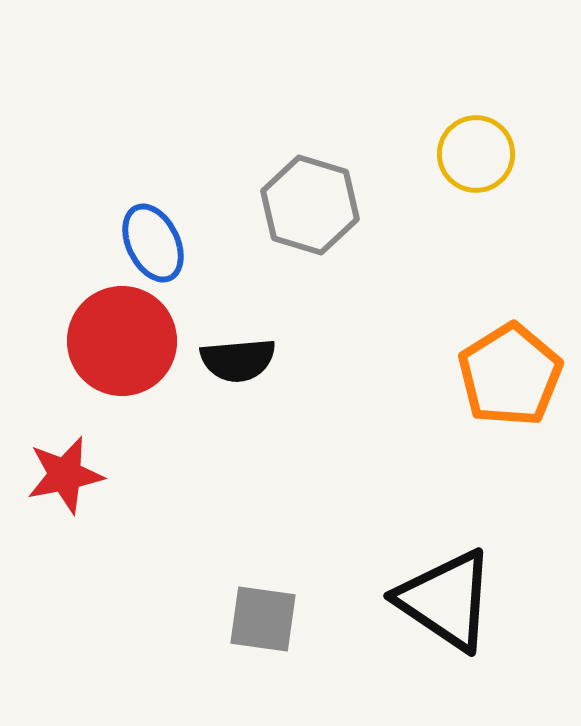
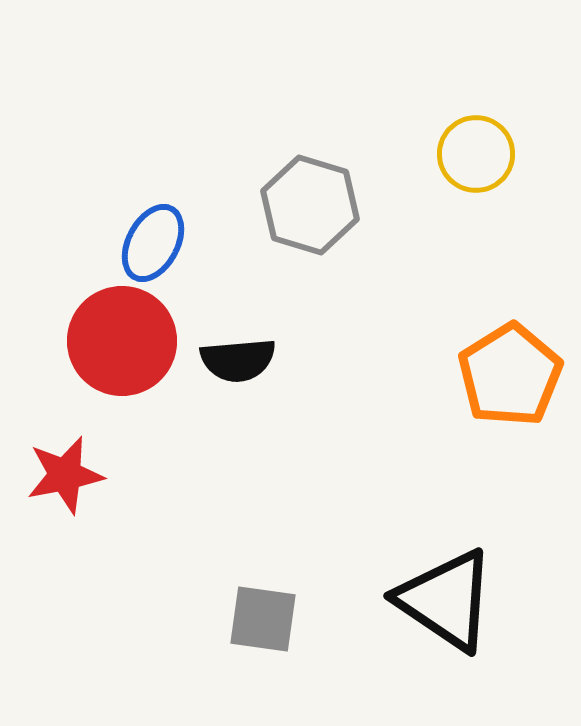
blue ellipse: rotated 54 degrees clockwise
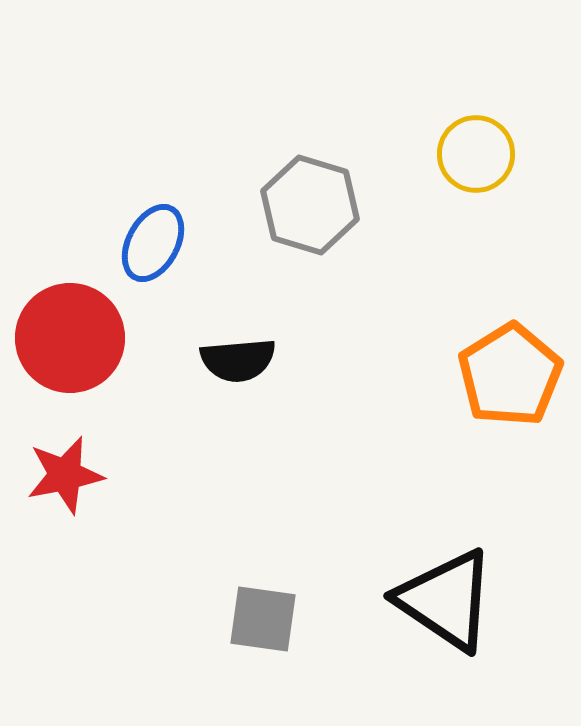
red circle: moved 52 px left, 3 px up
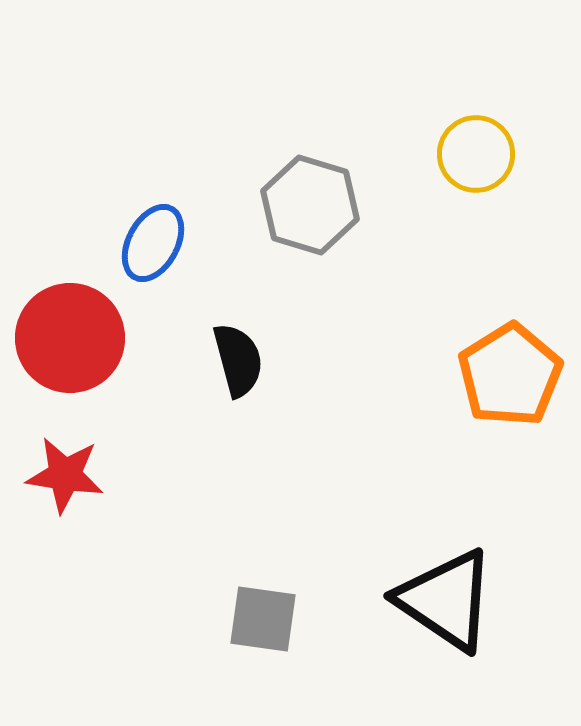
black semicircle: rotated 100 degrees counterclockwise
red star: rotated 20 degrees clockwise
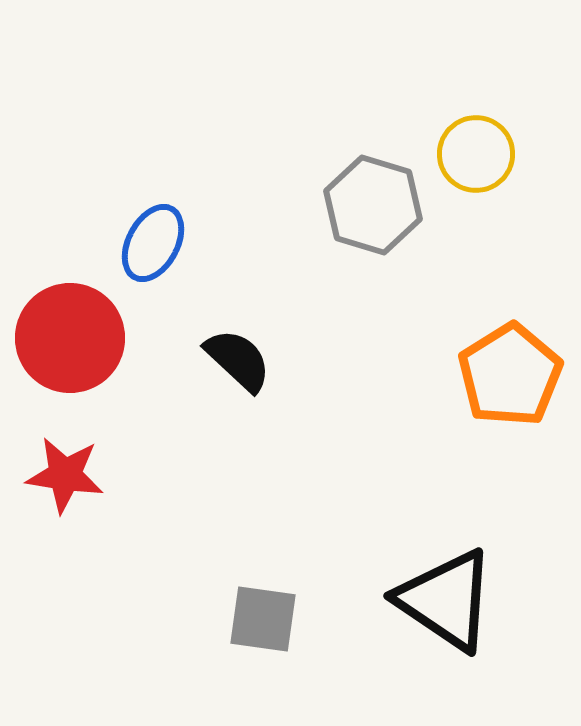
gray hexagon: moved 63 px right
black semicircle: rotated 32 degrees counterclockwise
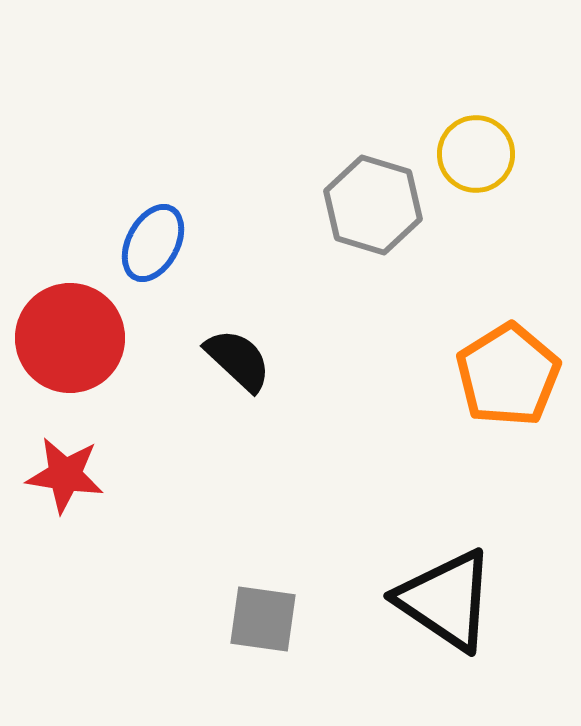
orange pentagon: moved 2 px left
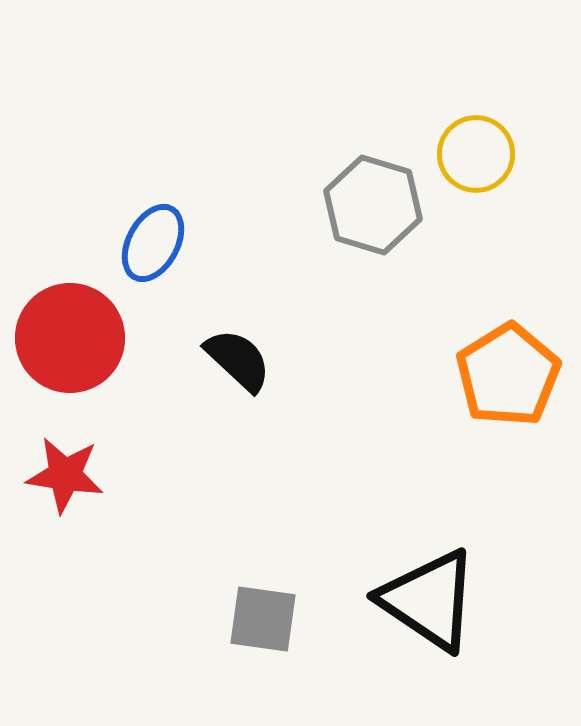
black triangle: moved 17 px left
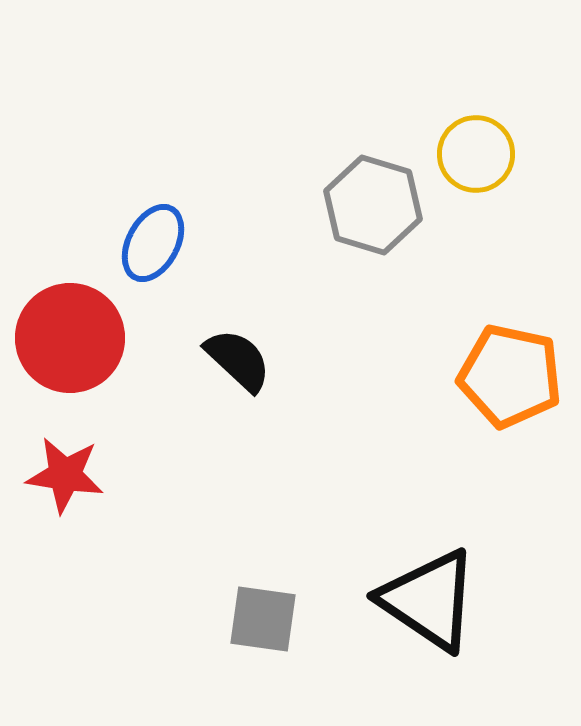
orange pentagon: moved 2 px right, 1 px down; rotated 28 degrees counterclockwise
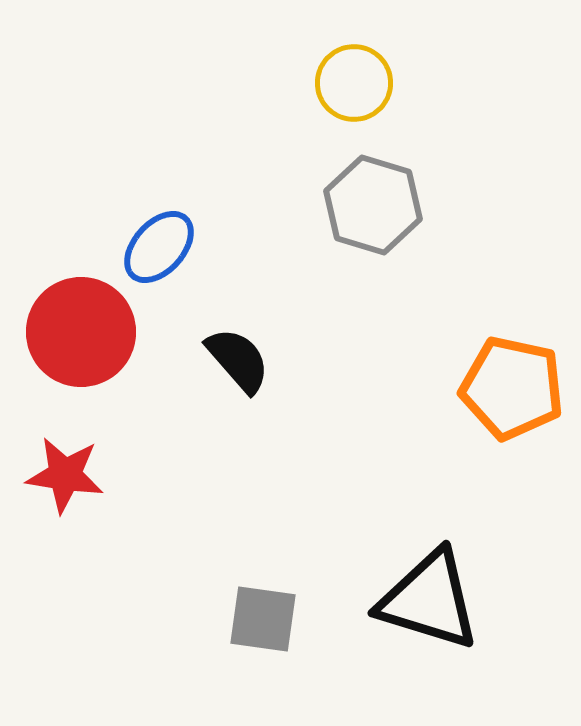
yellow circle: moved 122 px left, 71 px up
blue ellipse: moved 6 px right, 4 px down; rotated 14 degrees clockwise
red circle: moved 11 px right, 6 px up
black semicircle: rotated 6 degrees clockwise
orange pentagon: moved 2 px right, 12 px down
black triangle: rotated 17 degrees counterclockwise
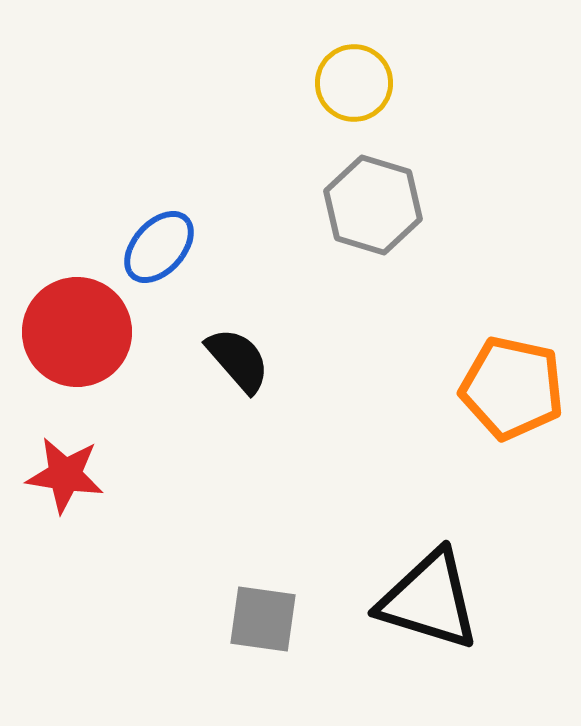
red circle: moved 4 px left
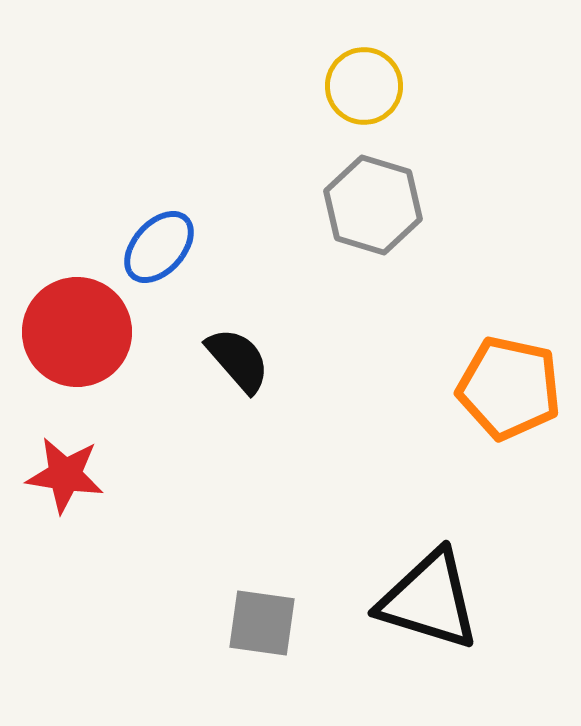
yellow circle: moved 10 px right, 3 px down
orange pentagon: moved 3 px left
gray square: moved 1 px left, 4 px down
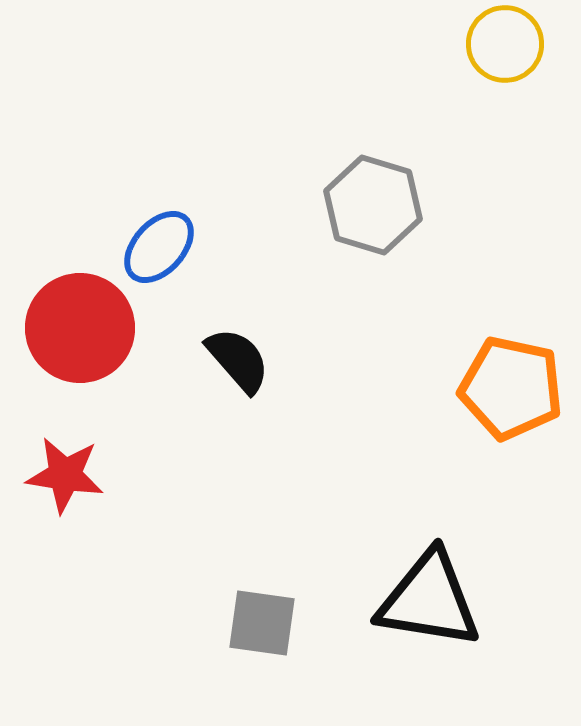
yellow circle: moved 141 px right, 42 px up
red circle: moved 3 px right, 4 px up
orange pentagon: moved 2 px right
black triangle: rotated 8 degrees counterclockwise
